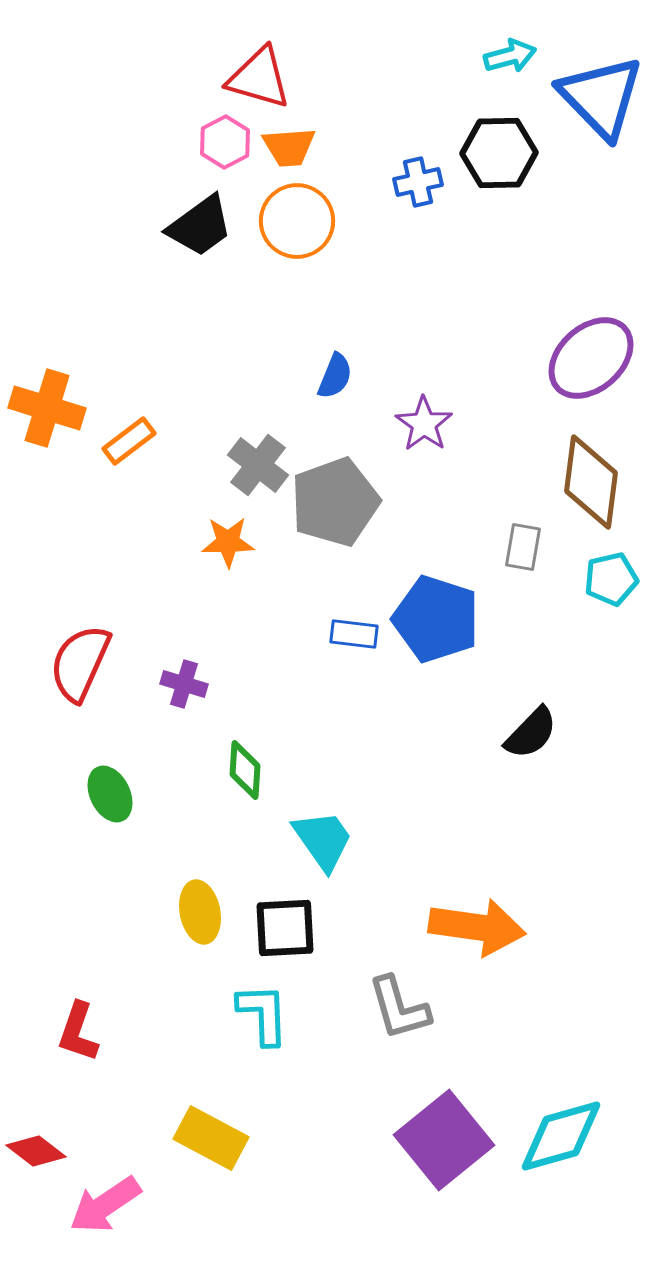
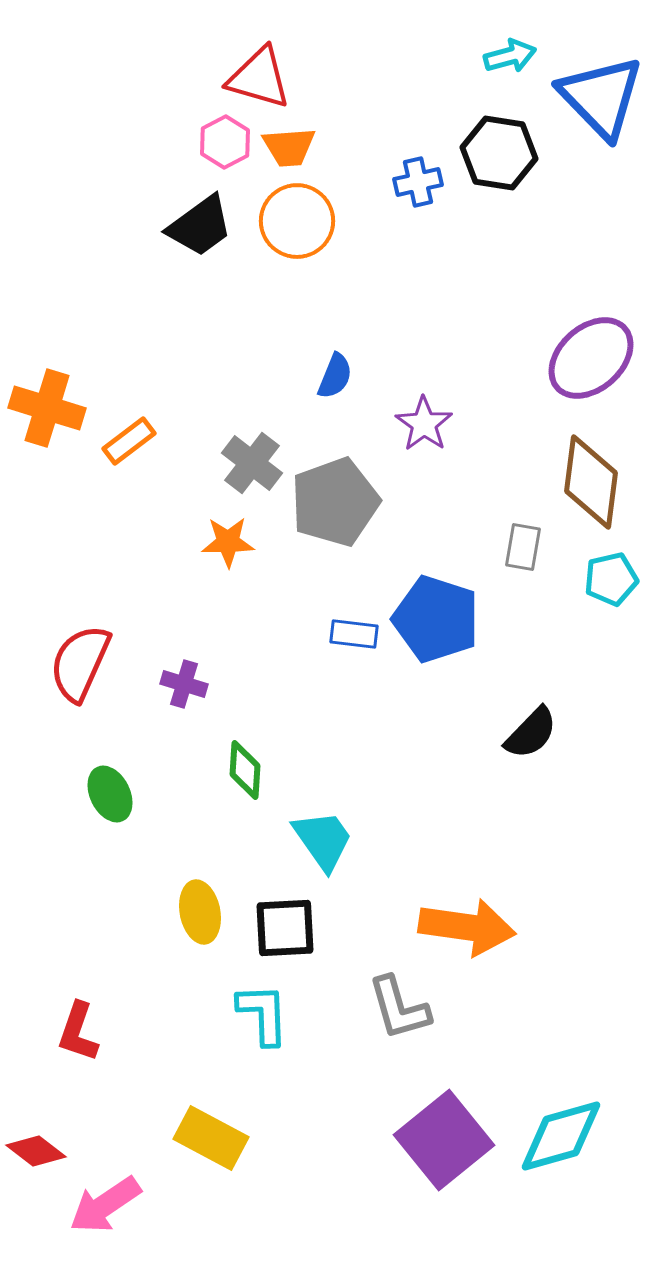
black hexagon: rotated 10 degrees clockwise
gray cross: moved 6 px left, 2 px up
orange arrow: moved 10 px left
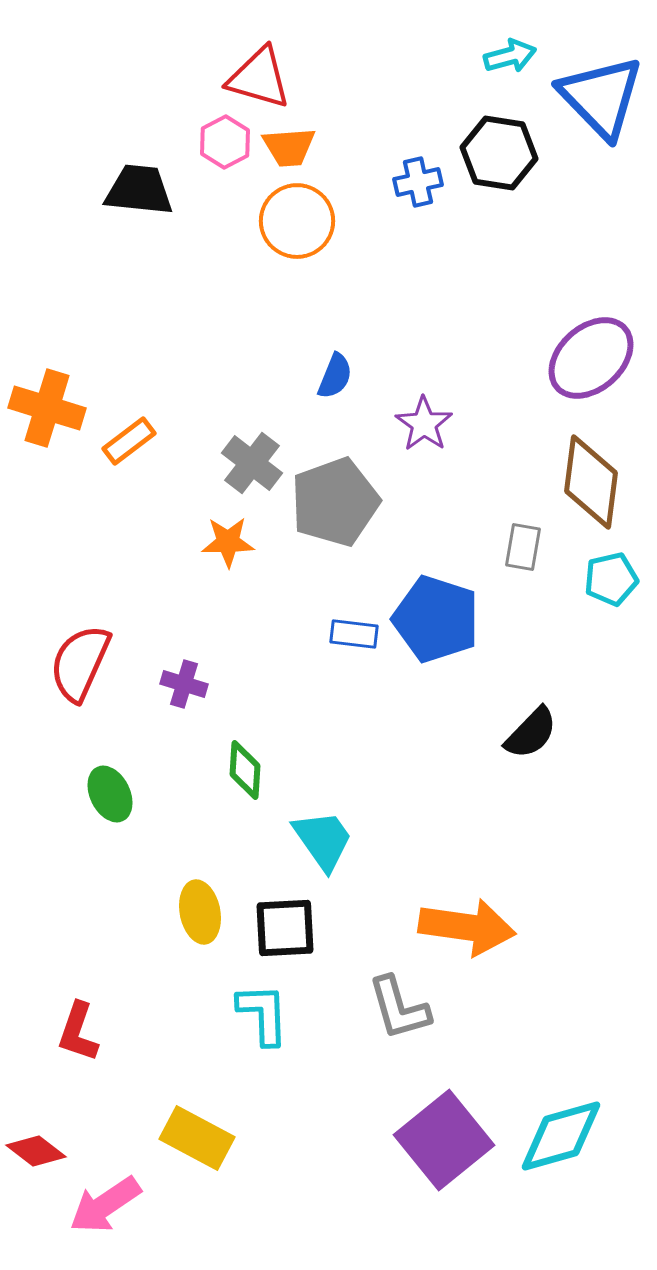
black trapezoid: moved 61 px left, 36 px up; rotated 138 degrees counterclockwise
yellow rectangle: moved 14 px left
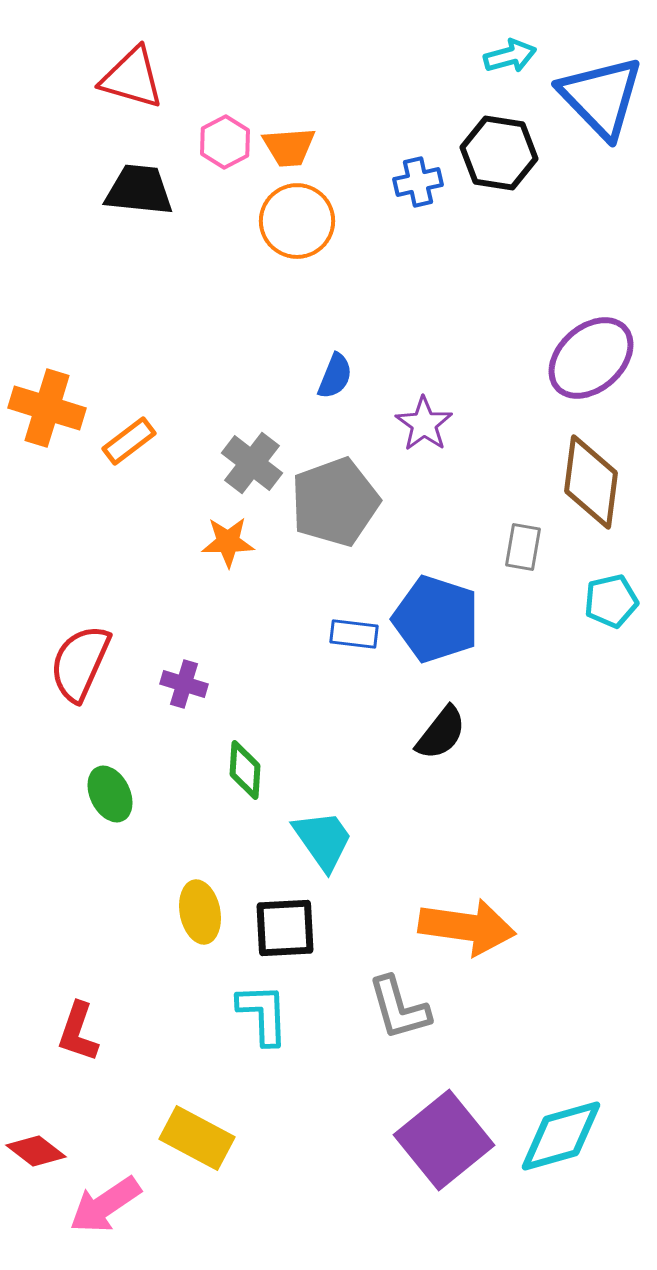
red triangle: moved 127 px left
cyan pentagon: moved 22 px down
black semicircle: moved 90 px left; rotated 6 degrees counterclockwise
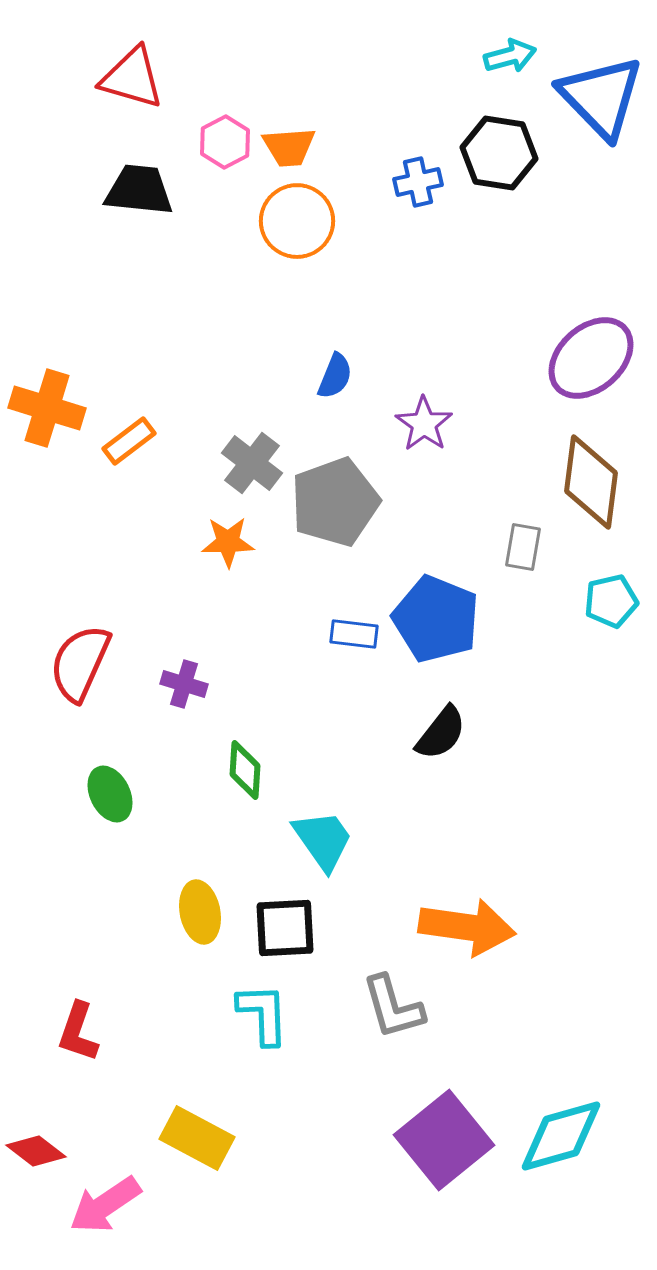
blue pentagon: rotated 4 degrees clockwise
gray L-shape: moved 6 px left, 1 px up
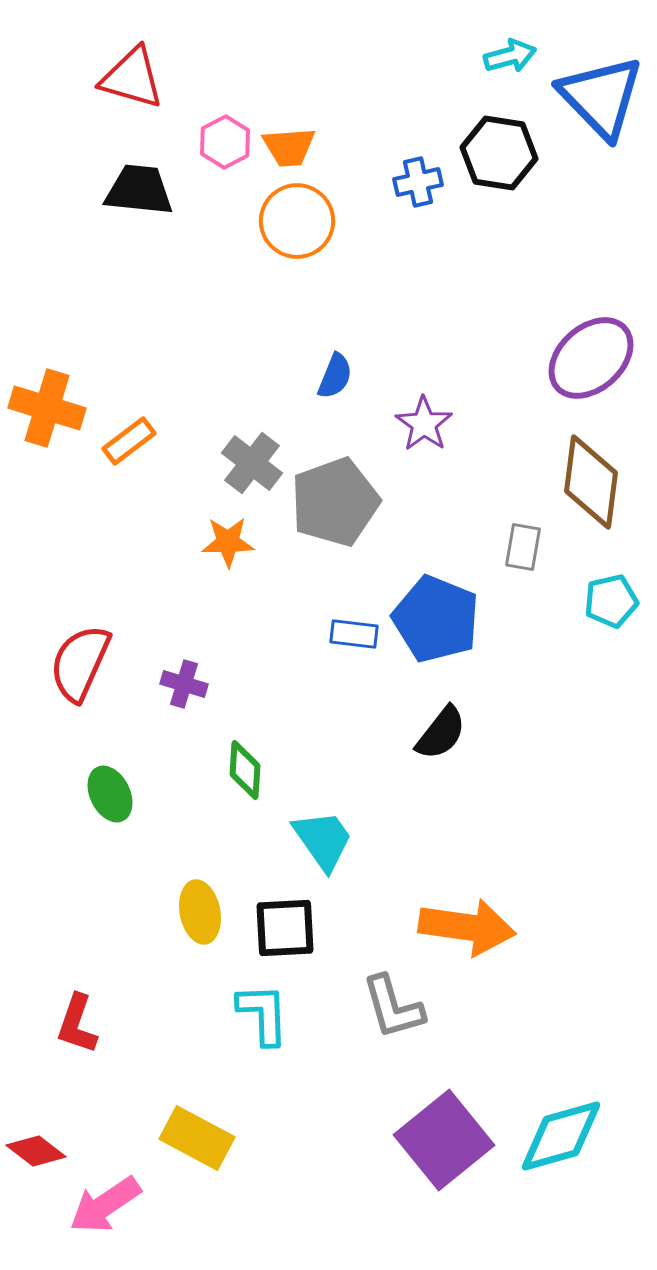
red L-shape: moved 1 px left, 8 px up
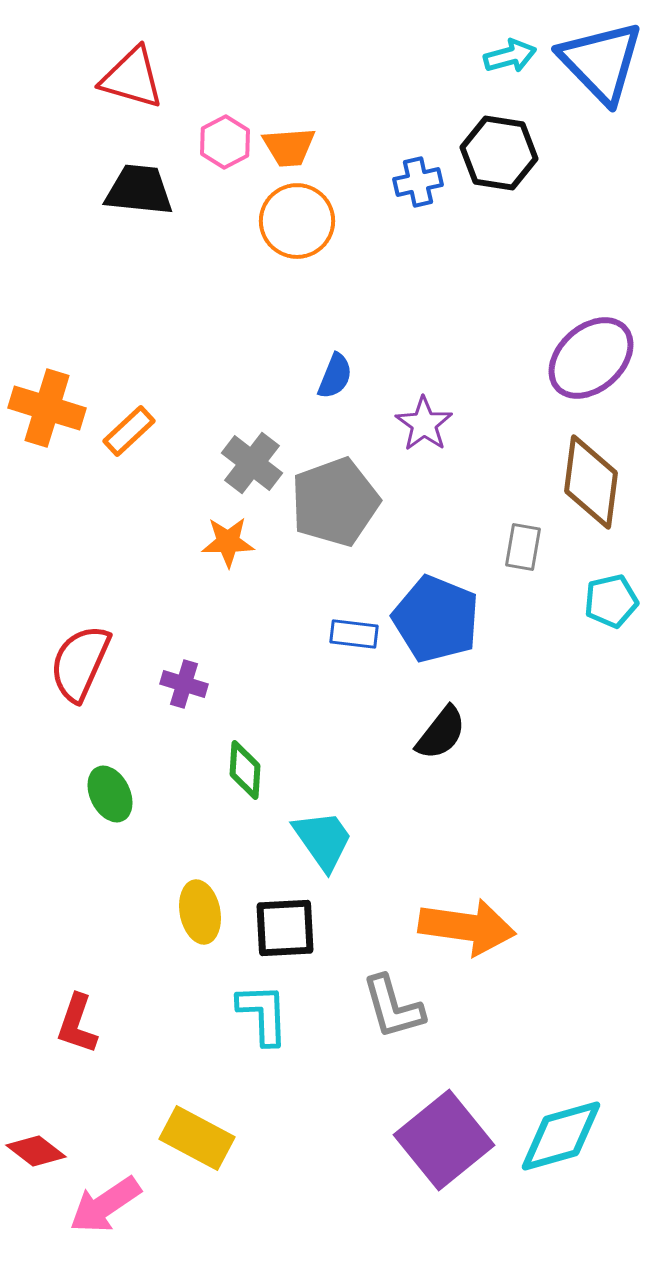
blue triangle: moved 35 px up
orange rectangle: moved 10 px up; rotated 6 degrees counterclockwise
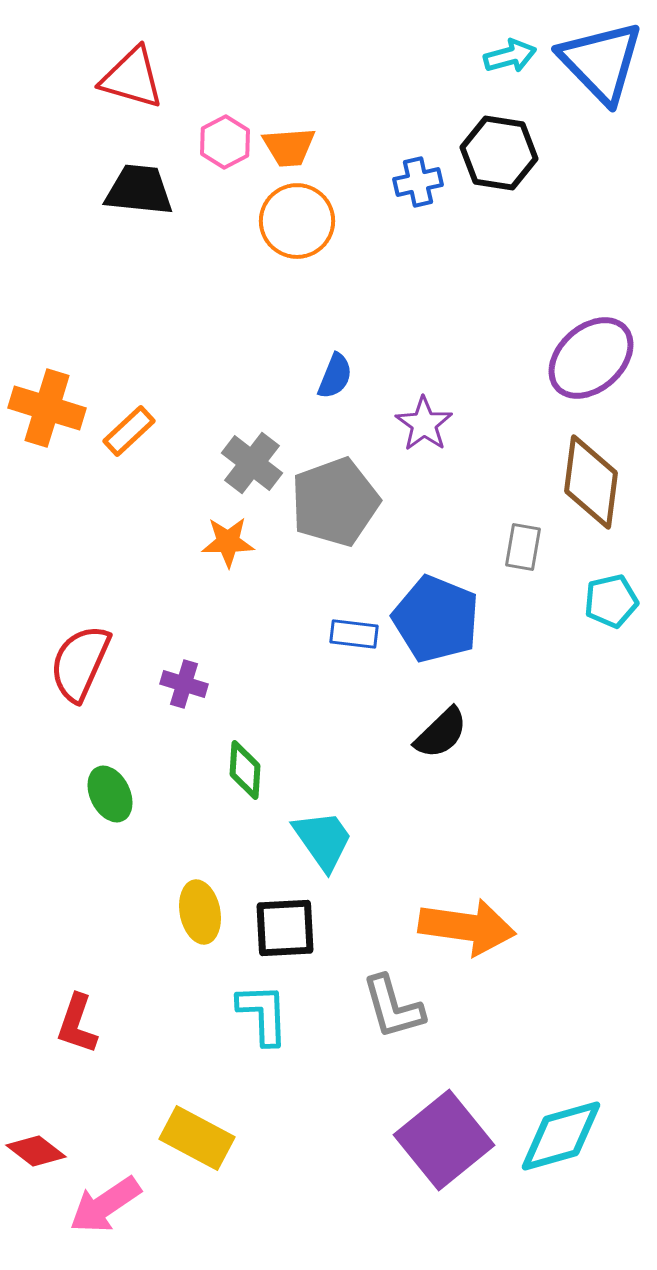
black semicircle: rotated 8 degrees clockwise
